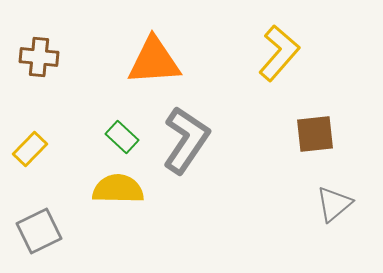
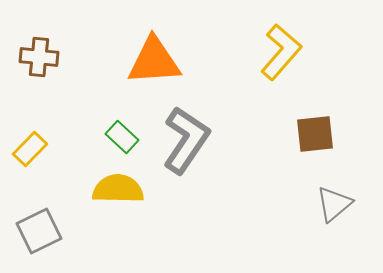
yellow L-shape: moved 2 px right, 1 px up
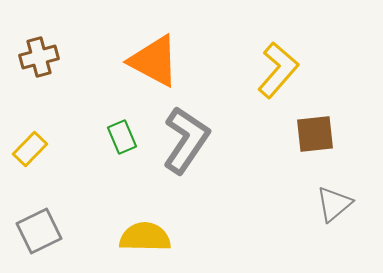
yellow L-shape: moved 3 px left, 18 px down
brown cross: rotated 21 degrees counterclockwise
orange triangle: rotated 32 degrees clockwise
green rectangle: rotated 24 degrees clockwise
yellow semicircle: moved 27 px right, 48 px down
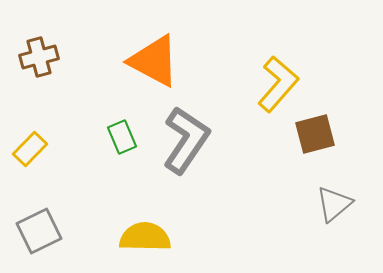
yellow L-shape: moved 14 px down
brown square: rotated 9 degrees counterclockwise
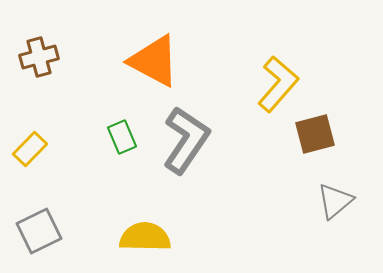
gray triangle: moved 1 px right, 3 px up
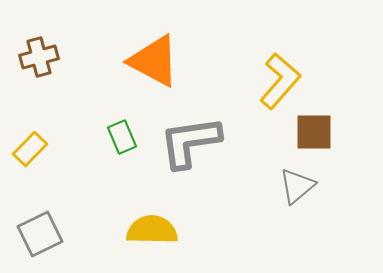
yellow L-shape: moved 2 px right, 3 px up
brown square: moved 1 px left, 2 px up; rotated 15 degrees clockwise
gray L-shape: moved 4 px right, 2 px down; rotated 132 degrees counterclockwise
gray triangle: moved 38 px left, 15 px up
gray square: moved 1 px right, 3 px down
yellow semicircle: moved 7 px right, 7 px up
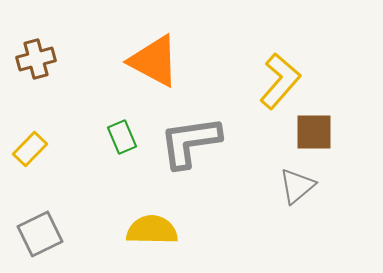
brown cross: moved 3 px left, 2 px down
